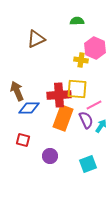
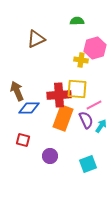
pink hexagon: rotated 20 degrees clockwise
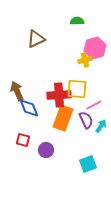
yellow cross: moved 4 px right; rotated 24 degrees counterclockwise
blue diamond: rotated 70 degrees clockwise
purple circle: moved 4 px left, 6 px up
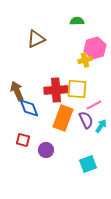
red cross: moved 3 px left, 5 px up
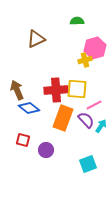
brown arrow: moved 1 px up
blue diamond: rotated 30 degrees counterclockwise
purple semicircle: rotated 18 degrees counterclockwise
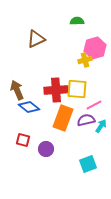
blue diamond: moved 1 px up
purple semicircle: rotated 60 degrees counterclockwise
purple circle: moved 1 px up
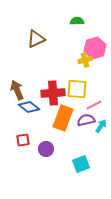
red cross: moved 3 px left, 3 px down
red square: rotated 24 degrees counterclockwise
cyan square: moved 7 px left
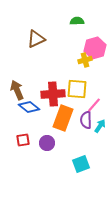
red cross: moved 1 px down
pink line: rotated 21 degrees counterclockwise
purple semicircle: rotated 78 degrees counterclockwise
cyan arrow: moved 1 px left
purple circle: moved 1 px right, 6 px up
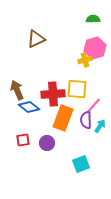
green semicircle: moved 16 px right, 2 px up
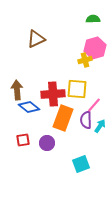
brown arrow: rotated 18 degrees clockwise
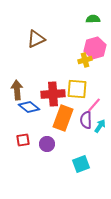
purple circle: moved 1 px down
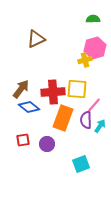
brown arrow: moved 4 px right, 1 px up; rotated 42 degrees clockwise
red cross: moved 2 px up
